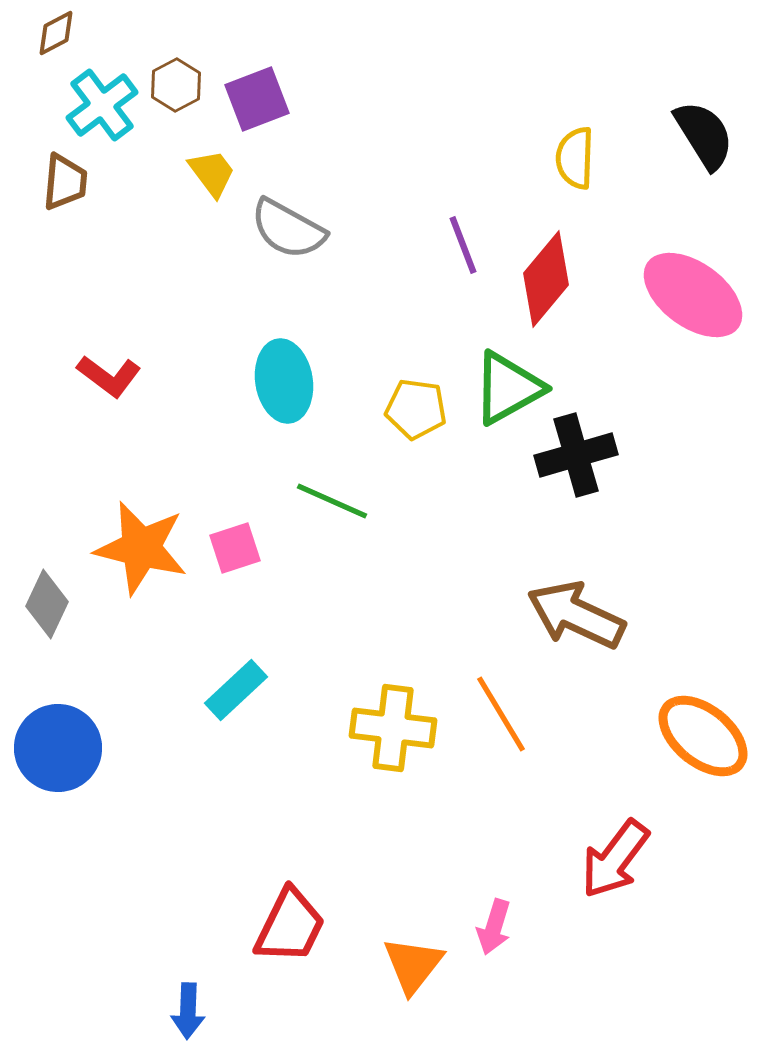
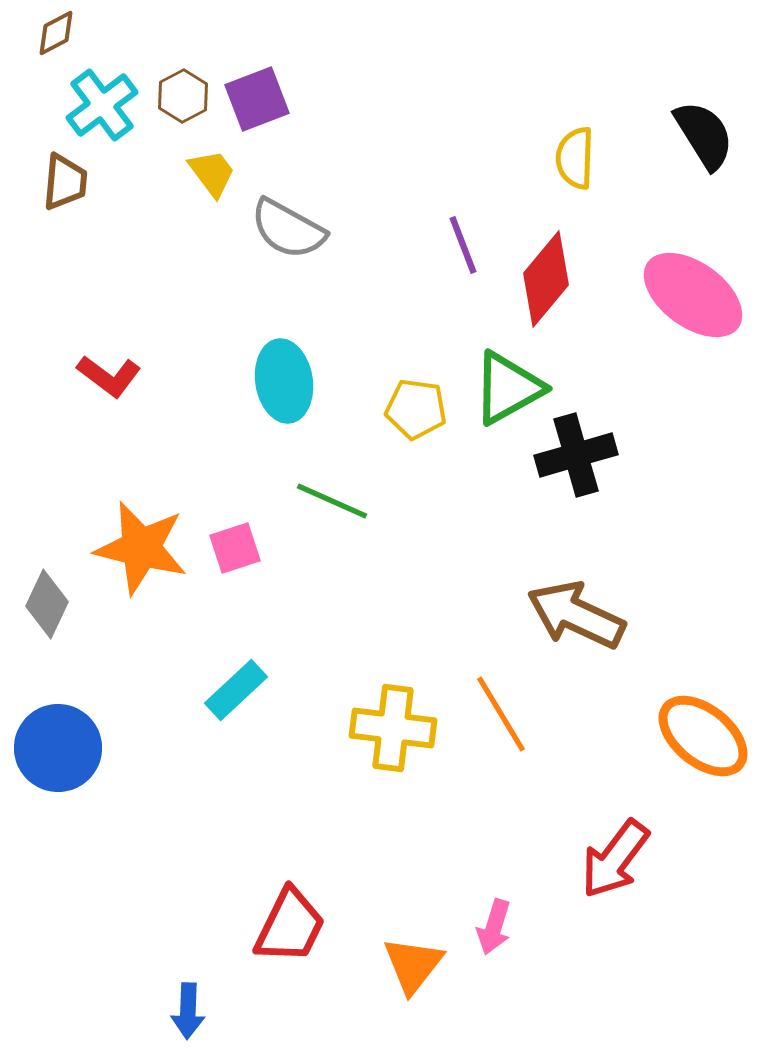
brown hexagon: moved 7 px right, 11 px down
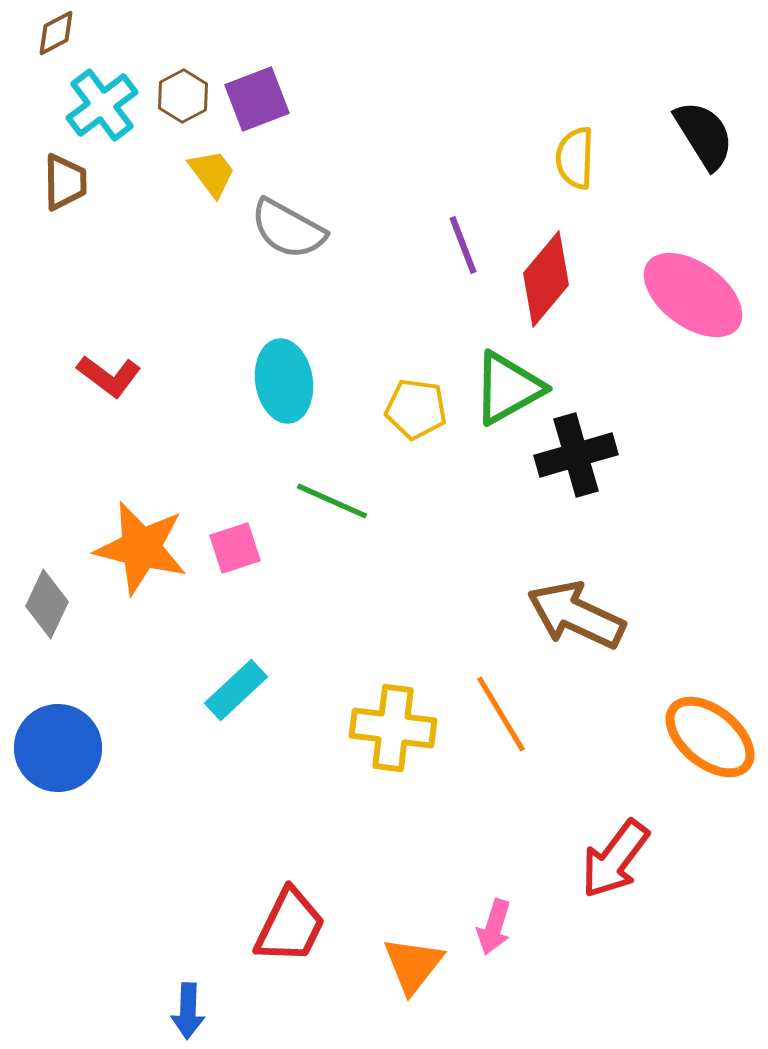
brown trapezoid: rotated 6 degrees counterclockwise
orange ellipse: moved 7 px right, 1 px down
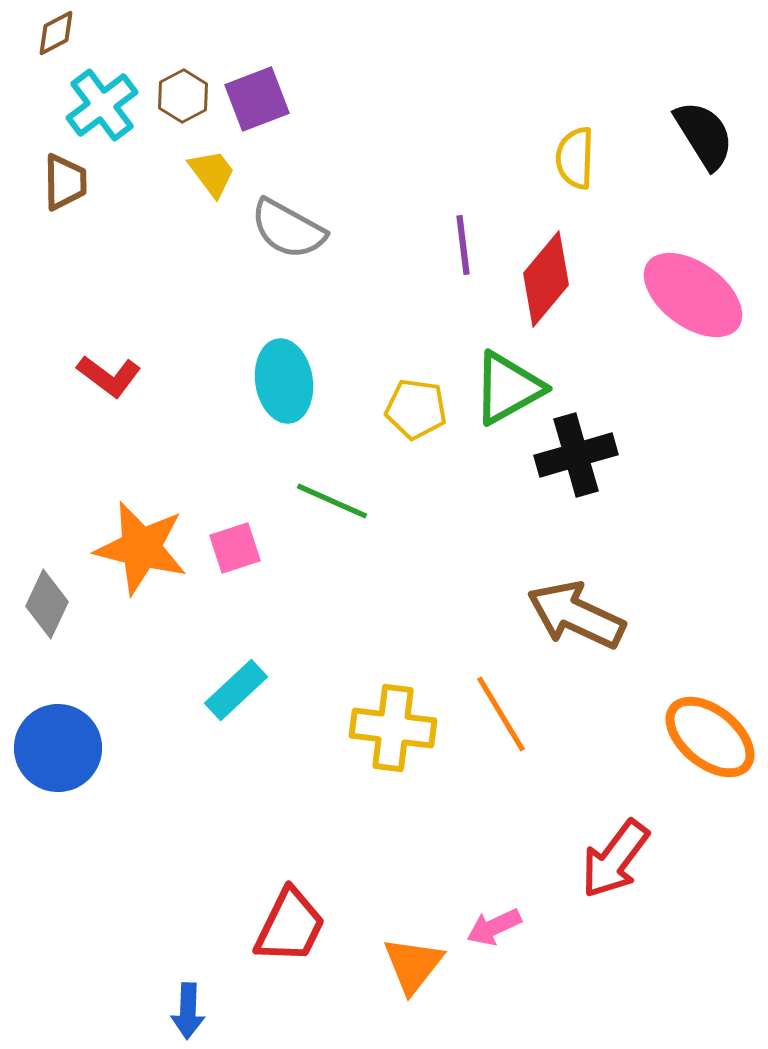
purple line: rotated 14 degrees clockwise
pink arrow: rotated 48 degrees clockwise
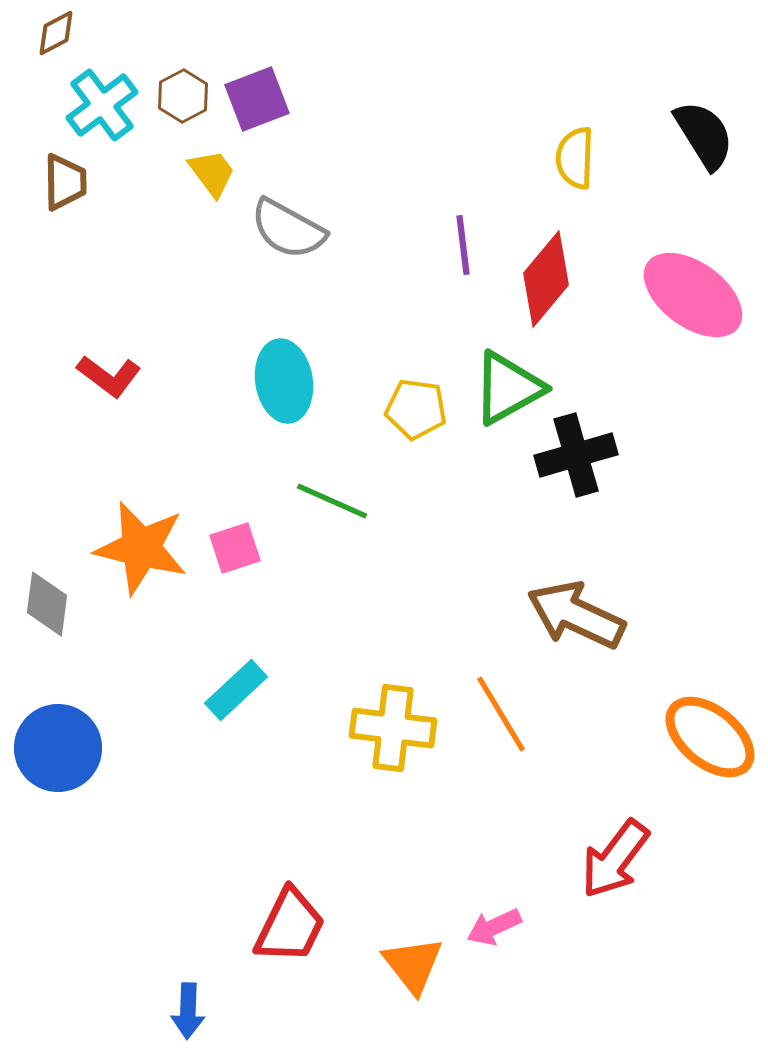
gray diamond: rotated 18 degrees counterclockwise
orange triangle: rotated 16 degrees counterclockwise
